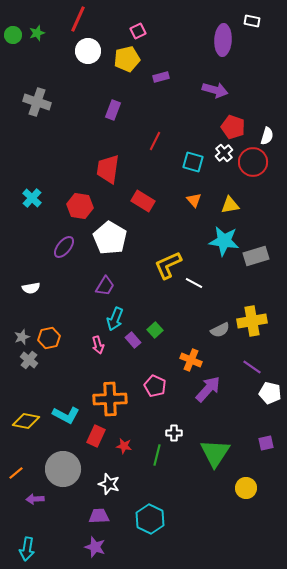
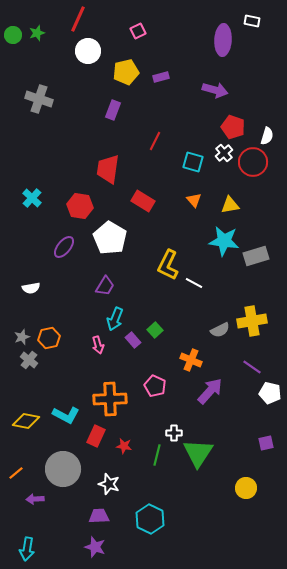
yellow pentagon at (127, 59): moved 1 px left, 13 px down
gray cross at (37, 102): moved 2 px right, 3 px up
yellow L-shape at (168, 265): rotated 40 degrees counterclockwise
purple arrow at (208, 389): moved 2 px right, 2 px down
green triangle at (215, 453): moved 17 px left
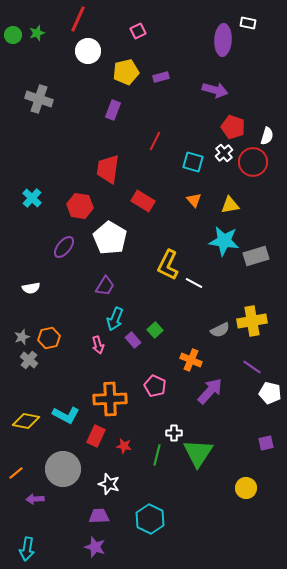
white rectangle at (252, 21): moved 4 px left, 2 px down
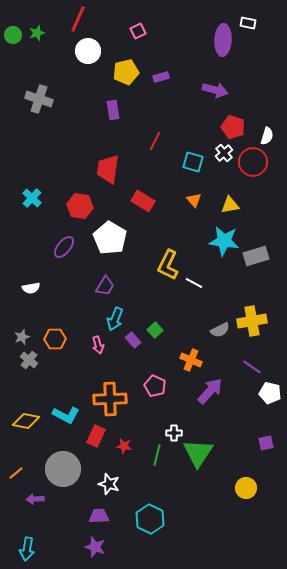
purple rectangle at (113, 110): rotated 30 degrees counterclockwise
orange hexagon at (49, 338): moved 6 px right, 1 px down; rotated 10 degrees clockwise
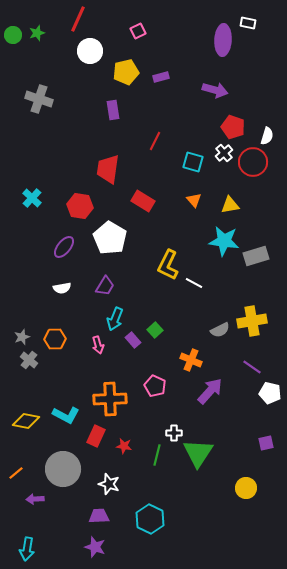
white circle at (88, 51): moved 2 px right
white semicircle at (31, 288): moved 31 px right
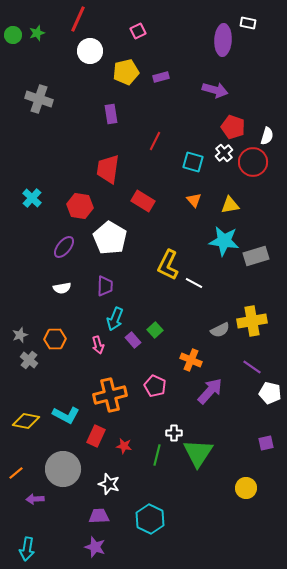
purple rectangle at (113, 110): moved 2 px left, 4 px down
purple trapezoid at (105, 286): rotated 30 degrees counterclockwise
gray star at (22, 337): moved 2 px left, 2 px up
orange cross at (110, 399): moved 4 px up; rotated 12 degrees counterclockwise
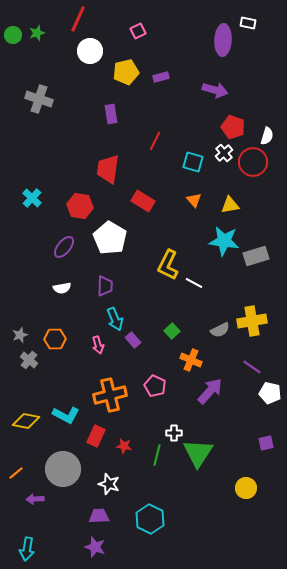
cyan arrow at (115, 319): rotated 45 degrees counterclockwise
green square at (155, 330): moved 17 px right, 1 px down
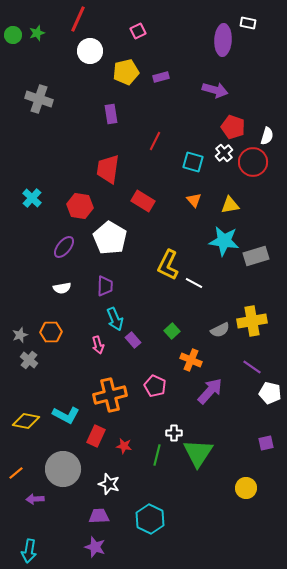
orange hexagon at (55, 339): moved 4 px left, 7 px up
cyan arrow at (27, 549): moved 2 px right, 2 px down
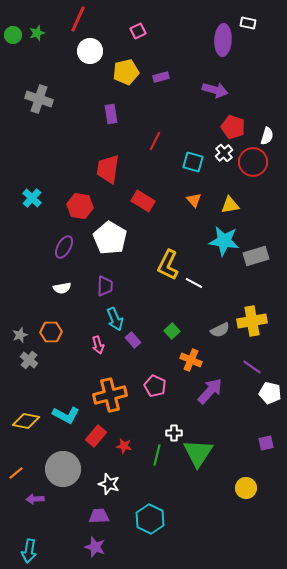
purple ellipse at (64, 247): rotated 10 degrees counterclockwise
red rectangle at (96, 436): rotated 15 degrees clockwise
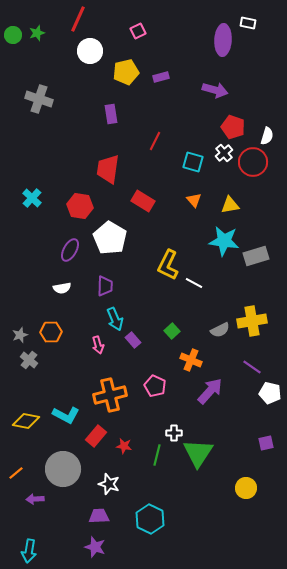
purple ellipse at (64, 247): moved 6 px right, 3 px down
